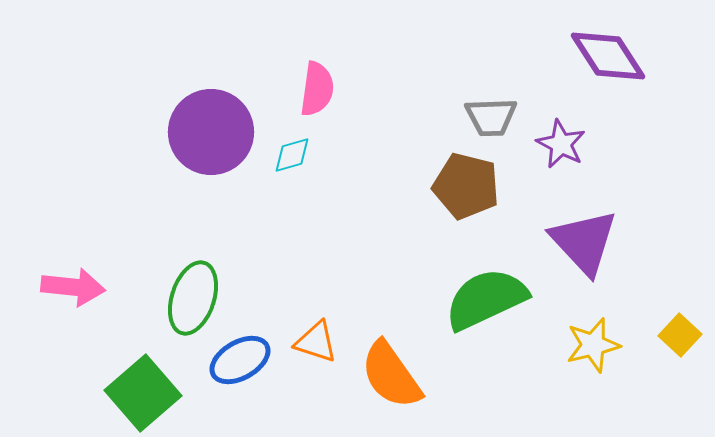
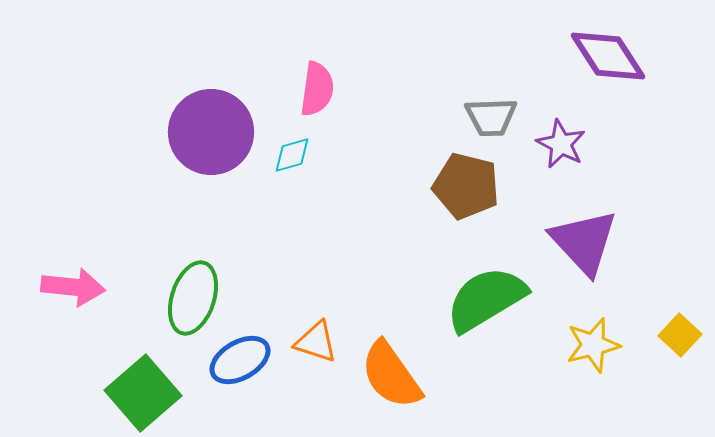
green semicircle: rotated 6 degrees counterclockwise
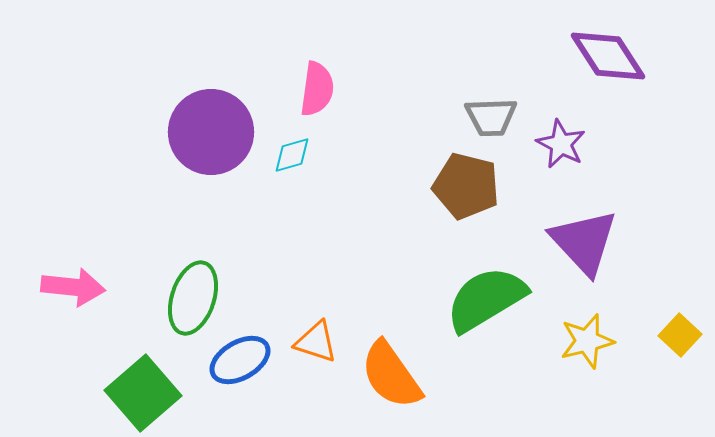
yellow star: moved 6 px left, 4 px up
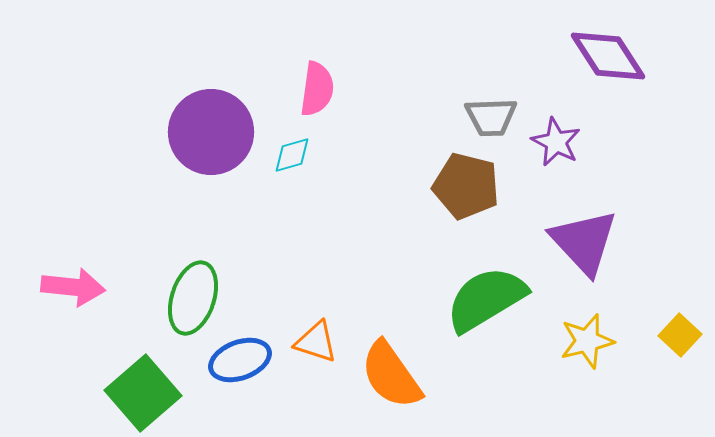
purple star: moved 5 px left, 2 px up
blue ellipse: rotated 10 degrees clockwise
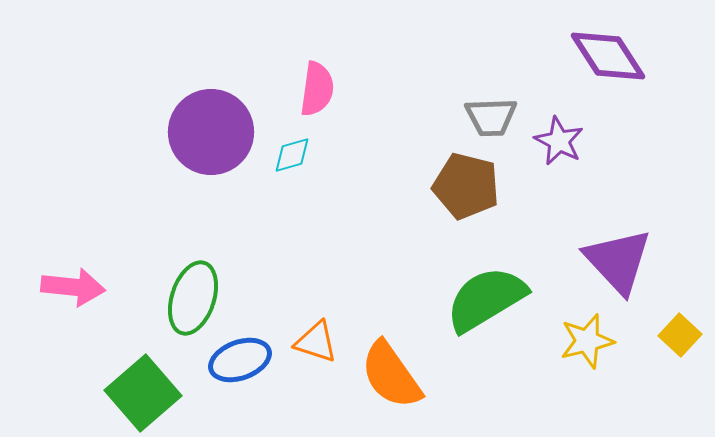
purple star: moved 3 px right, 1 px up
purple triangle: moved 34 px right, 19 px down
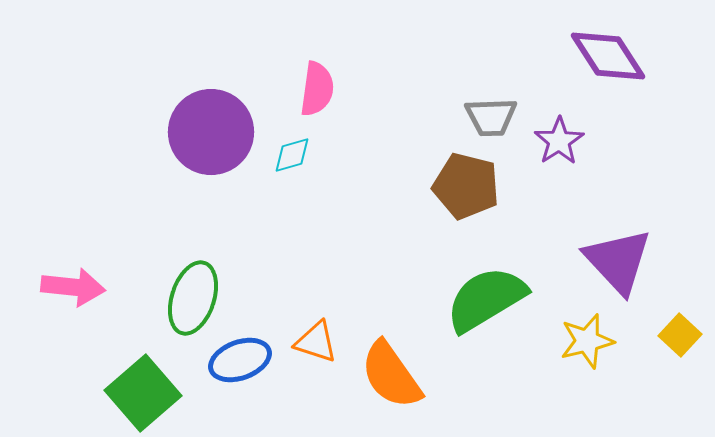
purple star: rotated 12 degrees clockwise
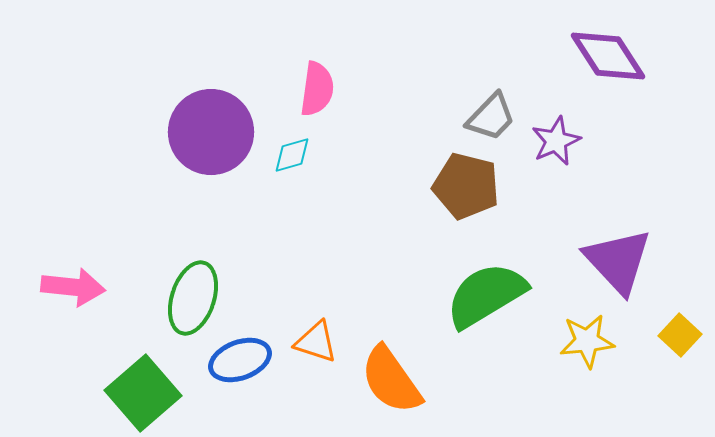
gray trapezoid: rotated 44 degrees counterclockwise
purple star: moved 3 px left; rotated 9 degrees clockwise
green semicircle: moved 4 px up
yellow star: rotated 8 degrees clockwise
orange semicircle: moved 5 px down
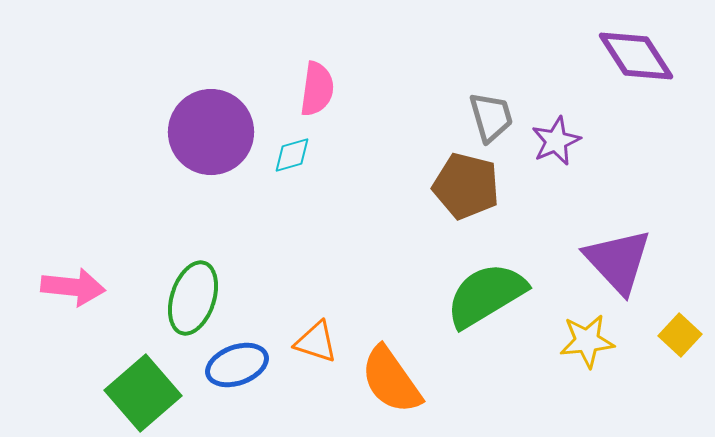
purple diamond: moved 28 px right
gray trapezoid: rotated 60 degrees counterclockwise
blue ellipse: moved 3 px left, 5 px down
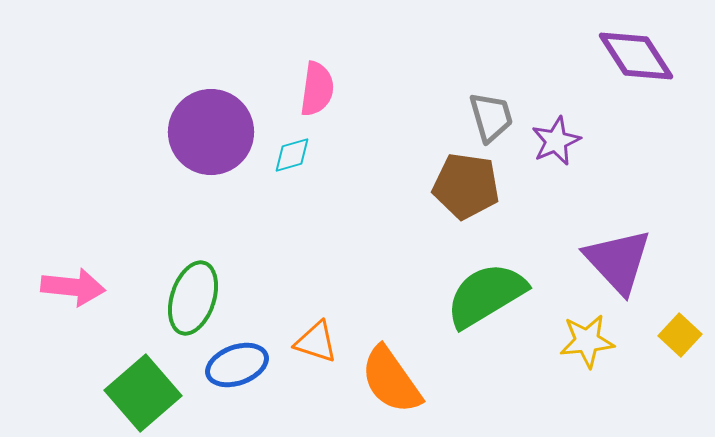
brown pentagon: rotated 6 degrees counterclockwise
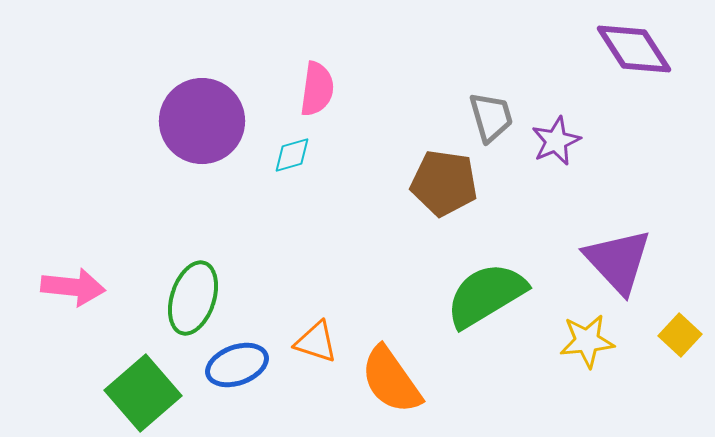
purple diamond: moved 2 px left, 7 px up
purple circle: moved 9 px left, 11 px up
brown pentagon: moved 22 px left, 3 px up
